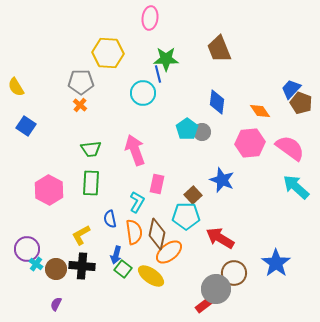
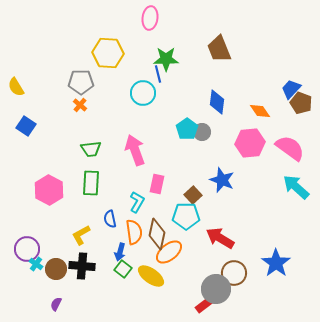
blue arrow at (116, 255): moved 4 px right, 3 px up
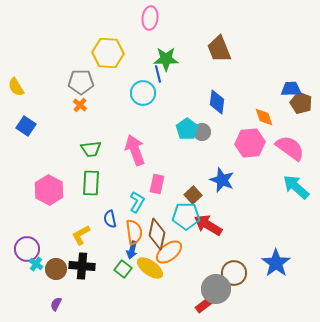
blue trapezoid at (291, 89): rotated 45 degrees clockwise
orange diamond at (260, 111): moved 4 px right, 6 px down; rotated 15 degrees clockwise
red arrow at (220, 238): moved 12 px left, 13 px up
blue arrow at (120, 252): moved 12 px right, 2 px up
yellow ellipse at (151, 276): moved 1 px left, 8 px up
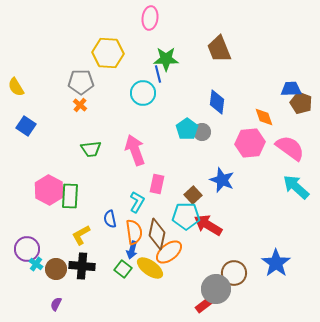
green rectangle at (91, 183): moved 21 px left, 13 px down
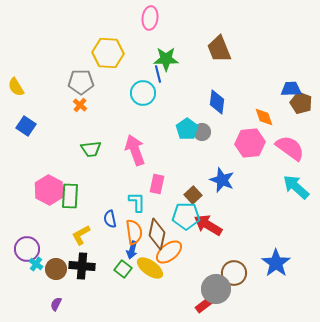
cyan L-shape at (137, 202): rotated 30 degrees counterclockwise
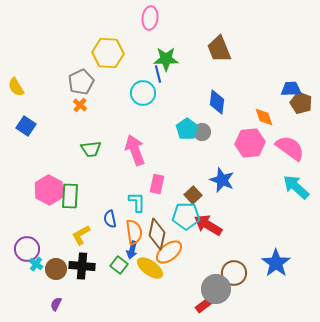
gray pentagon at (81, 82): rotated 25 degrees counterclockwise
green square at (123, 269): moved 4 px left, 4 px up
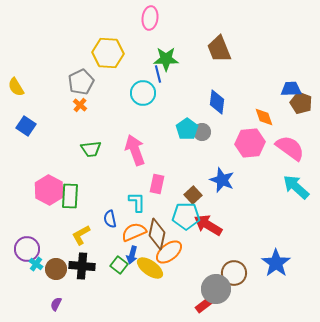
orange semicircle at (134, 232): rotated 105 degrees counterclockwise
blue arrow at (132, 250): moved 5 px down
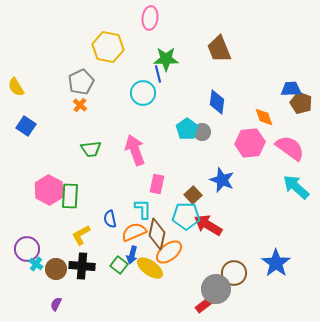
yellow hexagon at (108, 53): moved 6 px up; rotated 8 degrees clockwise
cyan L-shape at (137, 202): moved 6 px right, 7 px down
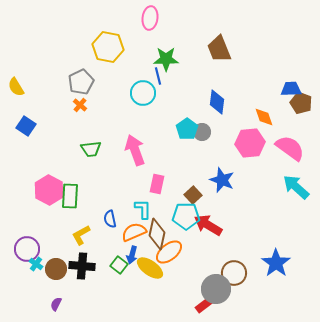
blue line at (158, 74): moved 2 px down
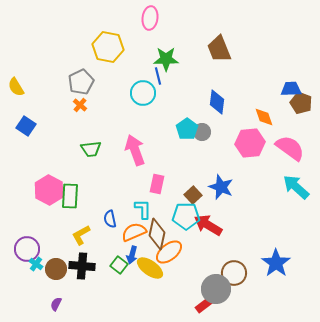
blue star at (222, 180): moved 1 px left, 7 px down
